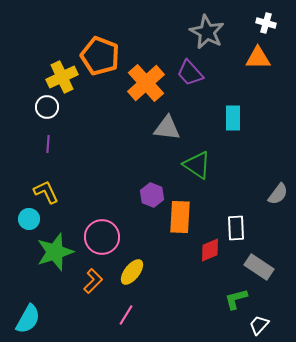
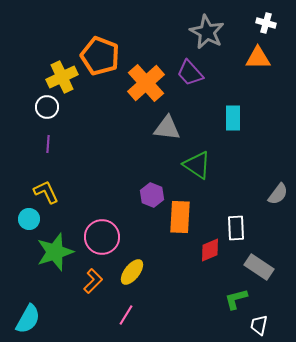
white trapezoid: rotated 30 degrees counterclockwise
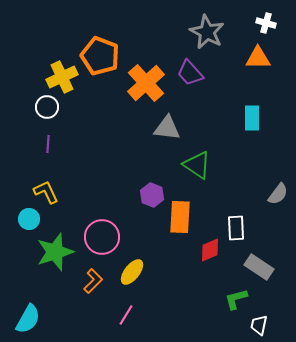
cyan rectangle: moved 19 px right
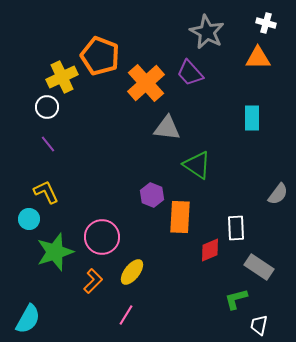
purple line: rotated 42 degrees counterclockwise
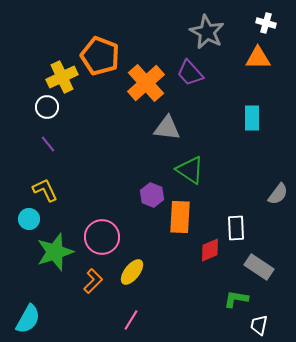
green triangle: moved 7 px left, 5 px down
yellow L-shape: moved 1 px left, 2 px up
green L-shape: rotated 25 degrees clockwise
pink line: moved 5 px right, 5 px down
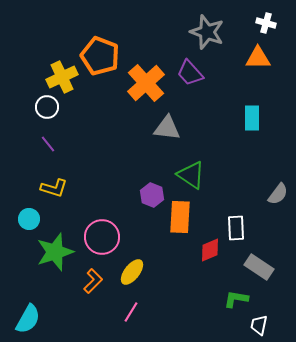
gray star: rotated 8 degrees counterclockwise
green triangle: moved 1 px right, 5 px down
yellow L-shape: moved 9 px right, 2 px up; rotated 132 degrees clockwise
pink line: moved 8 px up
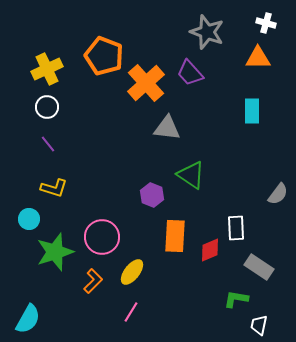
orange pentagon: moved 4 px right
yellow cross: moved 15 px left, 8 px up
cyan rectangle: moved 7 px up
orange rectangle: moved 5 px left, 19 px down
